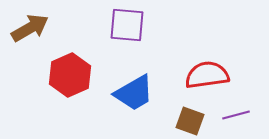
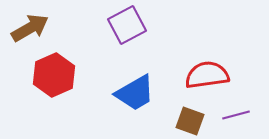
purple square: rotated 33 degrees counterclockwise
red hexagon: moved 16 px left
blue trapezoid: moved 1 px right
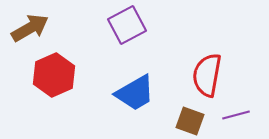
red semicircle: rotated 72 degrees counterclockwise
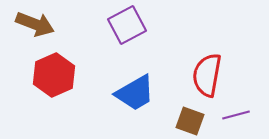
brown arrow: moved 5 px right, 4 px up; rotated 51 degrees clockwise
